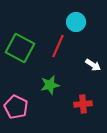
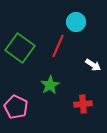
green square: rotated 8 degrees clockwise
green star: rotated 18 degrees counterclockwise
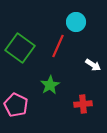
pink pentagon: moved 2 px up
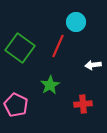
white arrow: rotated 140 degrees clockwise
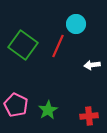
cyan circle: moved 2 px down
green square: moved 3 px right, 3 px up
white arrow: moved 1 px left
green star: moved 2 px left, 25 px down
red cross: moved 6 px right, 12 px down
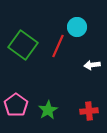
cyan circle: moved 1 px right, 3 px down
pink pentagon: rotated 10 degrees clockwise
red cross: moved 5 px up
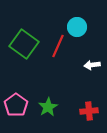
green square: moved 1 px right, 1 px up
green star: moved 3 px up
